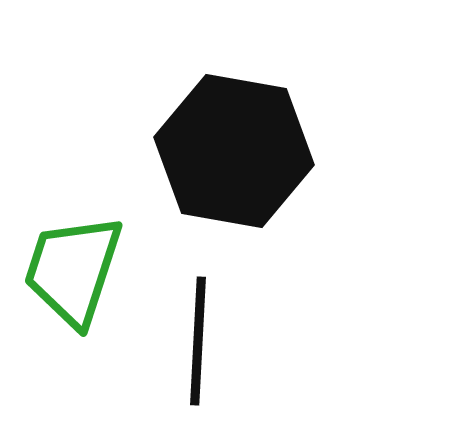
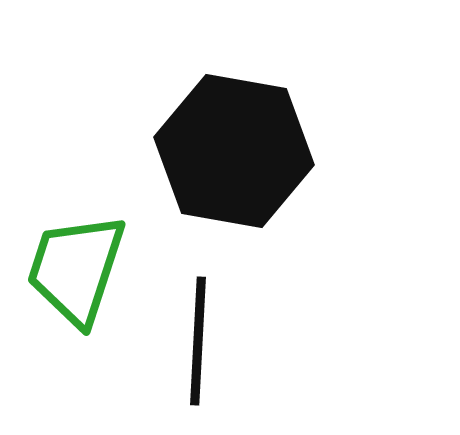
green trapezoid: moved 3 px right, 1 px up
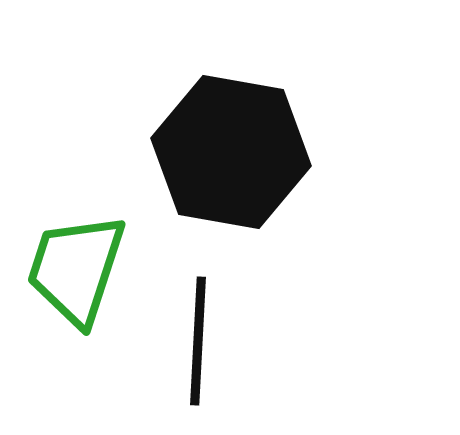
black hexagon: moved 3 px left, 1 px down
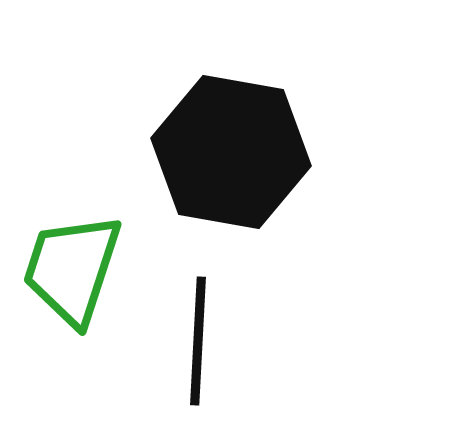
green trapezoid: moved 4 px left
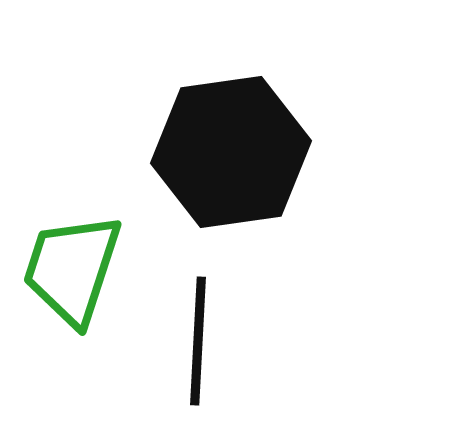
black hexagon: rotated 18 degrees counterclockwise
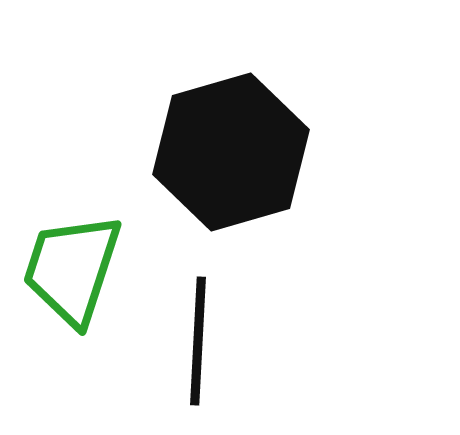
black hexagon: rotated 8 degrees counterclockwise
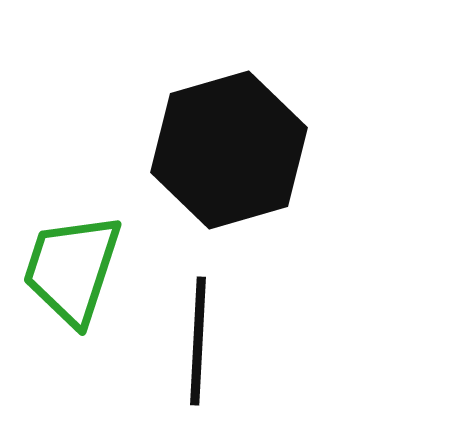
black hexagon: moved 2 px left, 2 px up
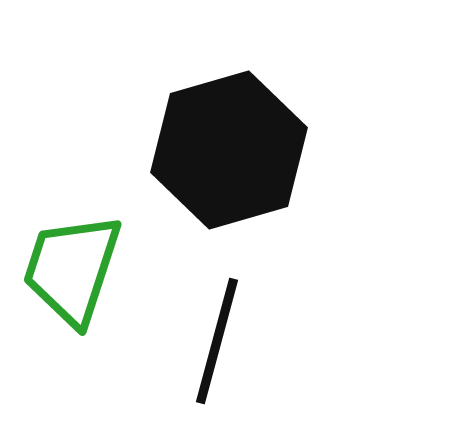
black line: moved 19 px right; rotated 12 degrees clockwise
